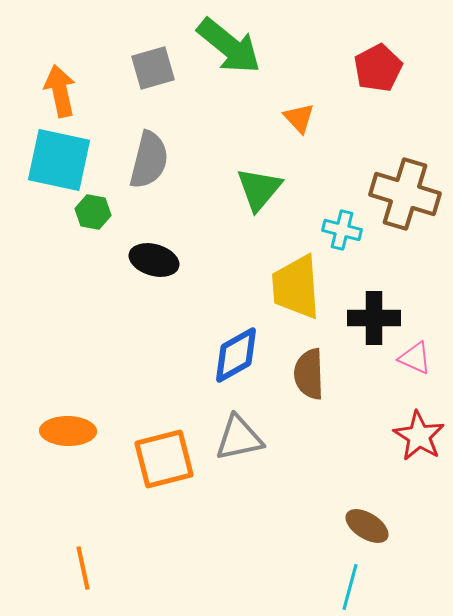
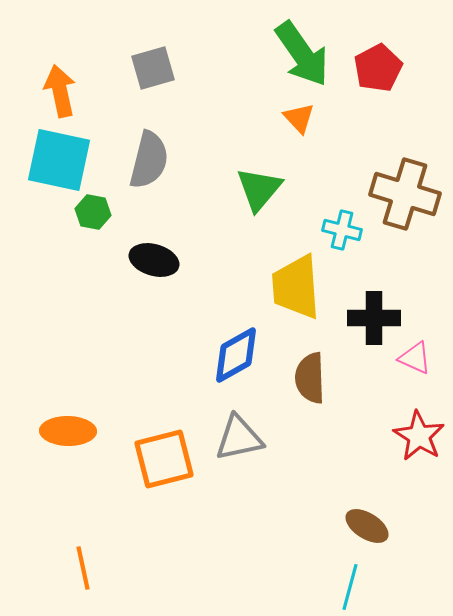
green arrow: moved 73 px right, 8 px down; rotated 16 degrees clockwise
brown semicircle: moved 1 px right, 4 px down
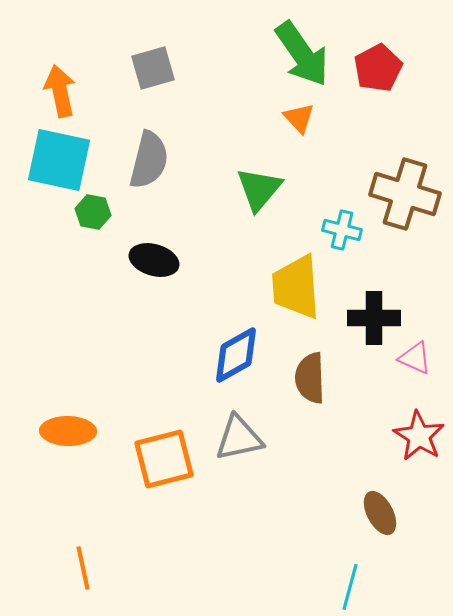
brown ellipse: moved 13 px right, 13 px up; rotated 30 degrees clockwise
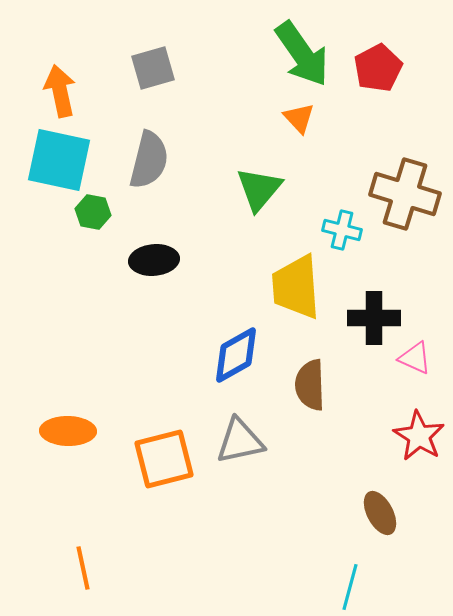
black ellipse: rotated 21 degrees counterclockwise
brown semicircle: moved 7 px down
gray triangle: moved 1 px right, 3 px down
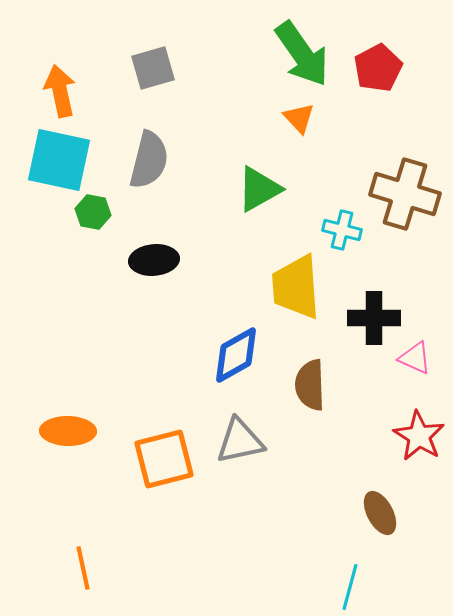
green triangle: rotated 21 degrees clockwise
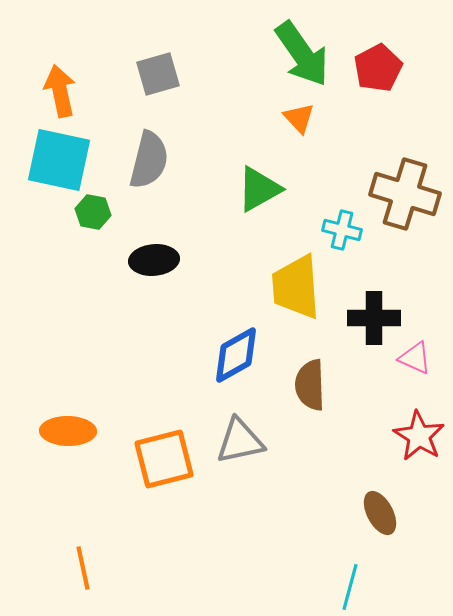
gray square: moved 5 px right, 6 px down
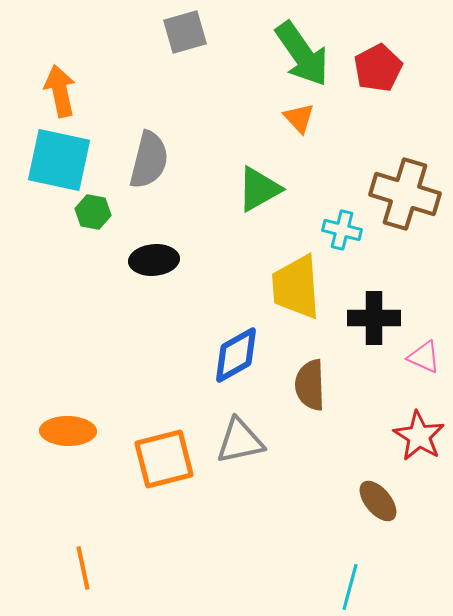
gray square: moved 27 px right, 42 px up
pink triangle: moved 9 px right, 1 px up
brown ellipse: moved 2 px left, 12 px up; rotated 12 degrees counterclockwise
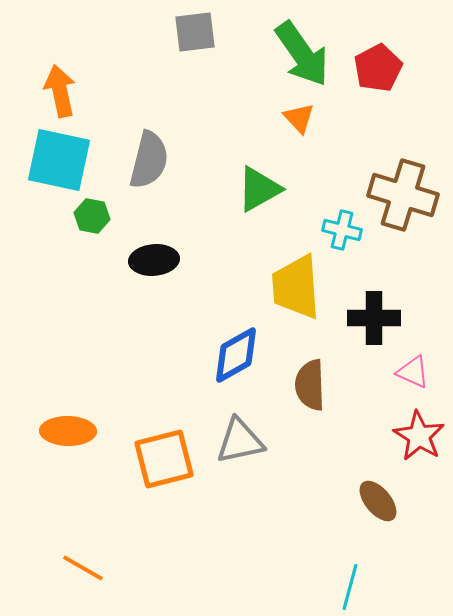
gray square: moved 10 px right; rotated 9 degrees clockwise
brown cross: moved 2 px left, 1 px down
green hexagon: moved 1 px left, 4 px down
pink triangle: moved 11 px left, 15 px down
orange line: rotated 48 degrees counterclockwise
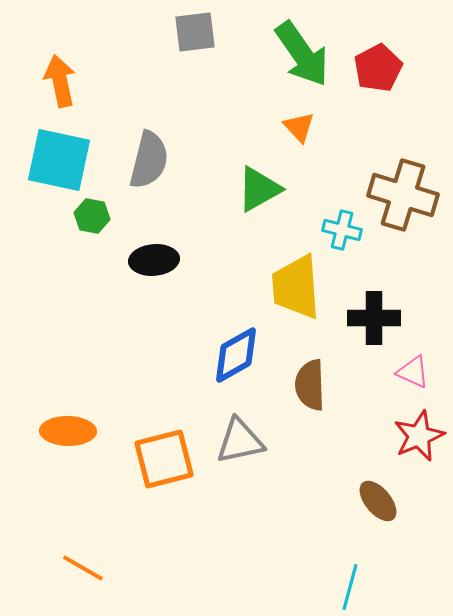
orange arrow: moved 10 px up
orange triangle: moved 9 px down
red star: rotated 18 degrees clockwise
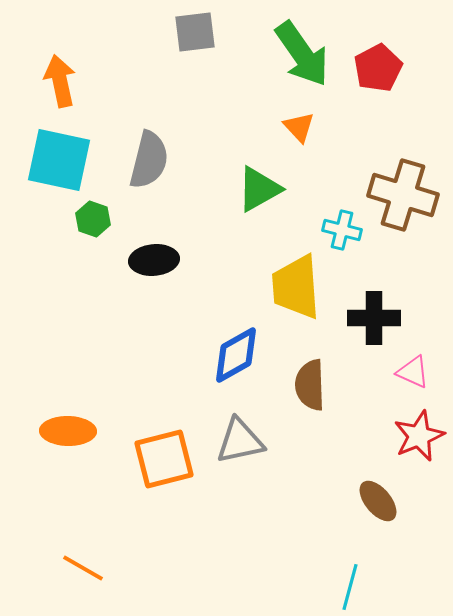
green hexagon: moved 1 px right, 3 px down; rotated 8 degrees clockwise
